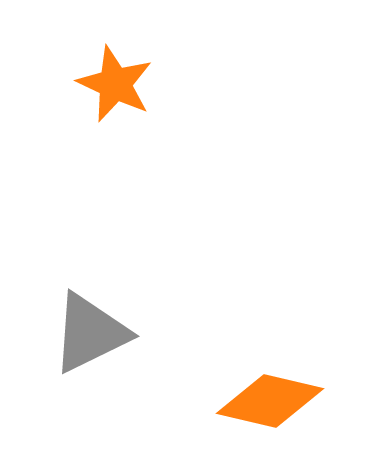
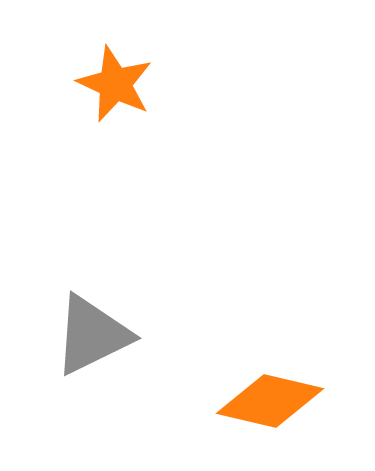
gray triangle: moved 2 px right, 2 px down
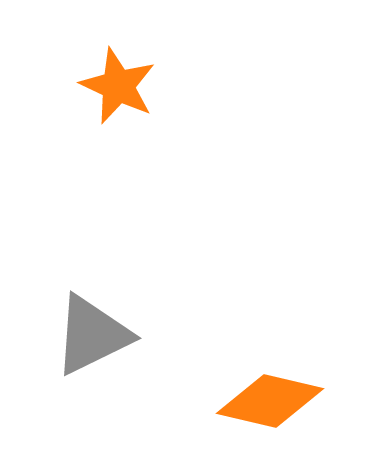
orange star: moved 3 px right, 2 px down
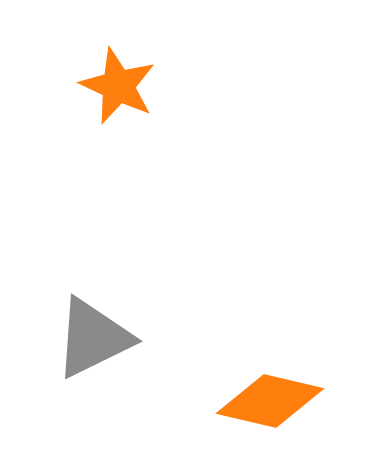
gray triangle: moved 1 px right, 3 px down
